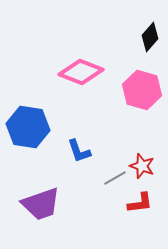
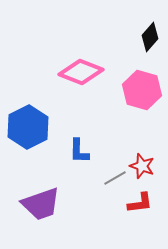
blue hexagon: rotated 24 degrees clockwise
blue L-shape: rotated 20 degrees clockwise
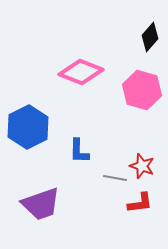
gray line: rotated 40 degrees clockwise
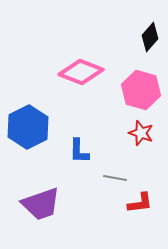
pink hexagon: moved 1 px left
red star: moved 1 px left, 33 px up
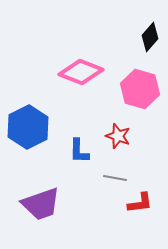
pink hexagon: moved 1 px left, 1 px up
red star: moved 23 px left, 3 px down
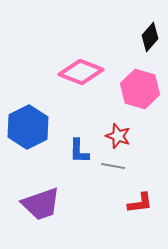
gray line: moved 2 px left, 12 px up
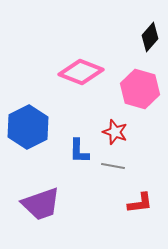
red star: moved 3 px left, 4 px up
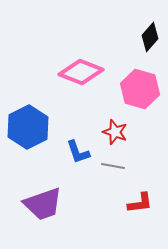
blue L-shape: moved 1 px left, 1 px down; rotated 20 degrees counterclockwise
purple trapezoid: moved 2 px right
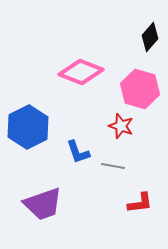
red star: moved 6 px right, 6 px up
